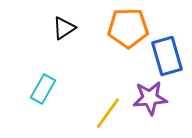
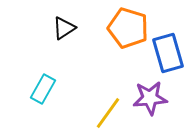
orange pentagon: rotated 18 degrees clockwise
blue rectangle: moved 1 px right, 3 px up
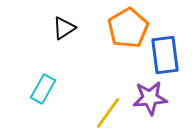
orange pentagon: rotated 24 degrees clockwise
blue rectangle: moved 3 px left, 2 px down; rotated 9 degrees clockwise
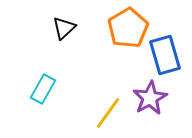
black triangle: rotated 10 degrees counterclockwise
blue rectangle: rotated 9 degrees counterclockwise
purple star: rotated 24 degrees counterclockwise
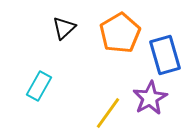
orange pentagon: moved 8 px left, 5 px down
cyan rectangle: moved 4 px left, 3 px up
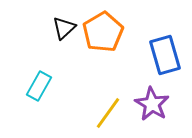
orange pentagon: moved 17 px left, 1 px up
purple star: moved 2 px right, 6 px down; rotated 12 degrees counterclockwise
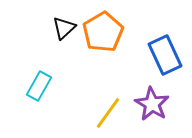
blue rectangle: rotated 9 degrees counterclockwise
